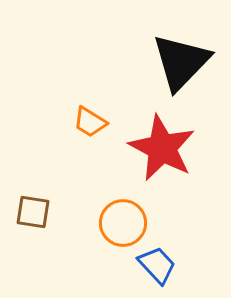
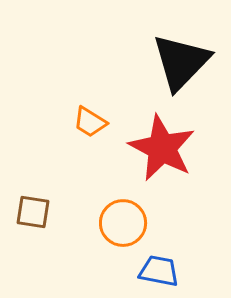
blue trapezoid: moved 2 px right, 6 px down; rotated 36 degrees counterclockwise
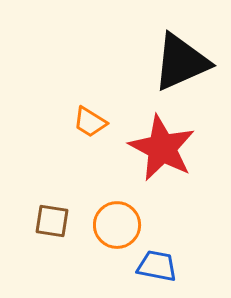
black triangle: rotated 22 degrees clockwise
brown square: moved 19 px right, 9 px down
orange circle: moved 6 px left, 2 px down
blue trapezoid: moved 2 px left, 5 px up
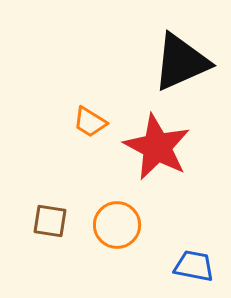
red star: moved 5 px left, 1 px up
brown square: moved 2 px left
blue trapezoid: moved 37 px right
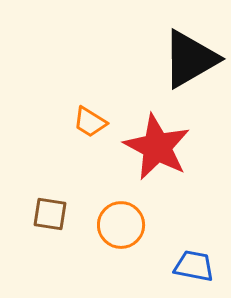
black triangle: moved 9 px right, 3 px up; rotated 6 degrees counterclockwise
brown square: moved 7 px up
orange circle: moved 4 px right
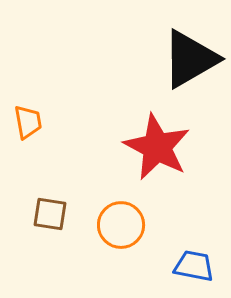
orange trapezoid: moved 62 px left; rotated 132 degrees counterclockwise
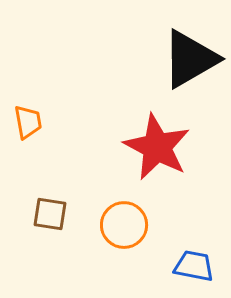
orange circle: moved 3 px right
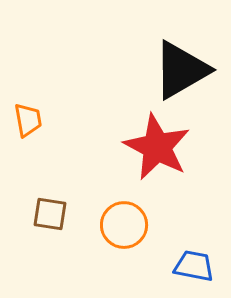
black triangle: moved 9 px left, 11 px down
orange trapezoid: moved 2 px up
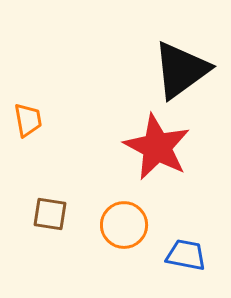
black triangle: rotated 6 degrees counterclockwise
blue trapezoid: moved 8 px left, 11 px up
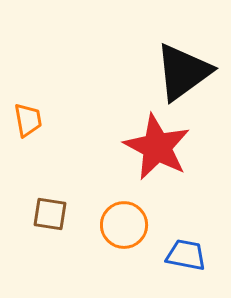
black triangle: moved 2 px right, 2 px down
